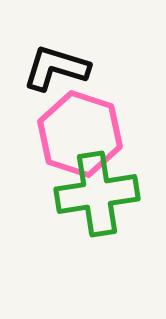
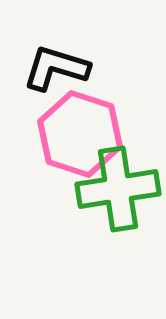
green cross: moved 21 px right, 5 px up
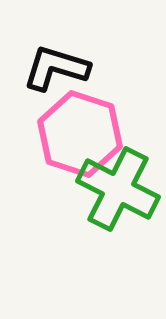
green cross: rotated 36 degrees clockwise
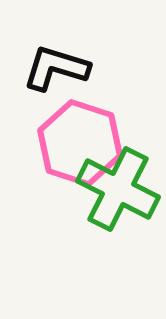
pink hexagon: moved 9 px down
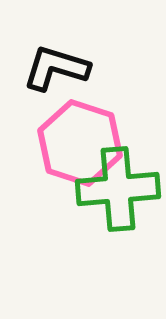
green cross: rotated 32 degrees counterclockwise
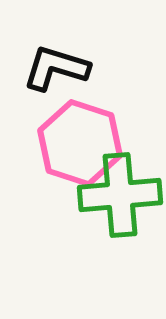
green cross: moved 2 px right, 6 px down
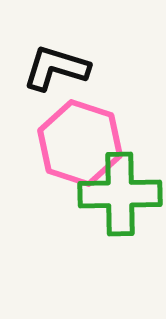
green cross: moved 1 px up; rotated 4 degrees clockwise
